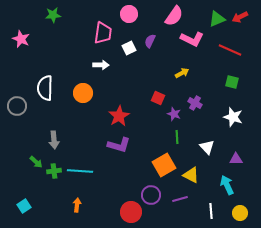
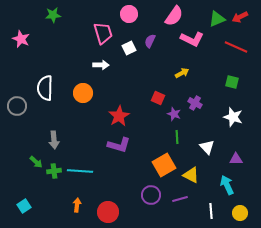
pink trapezoid: rotated 25 degrees counterclockwise
red line: moved 6 px right, 3 px up
red circle: moved 23 px left
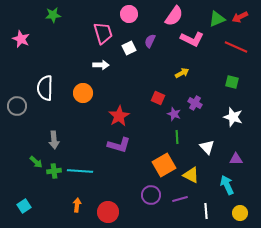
white line: moved 5 px left
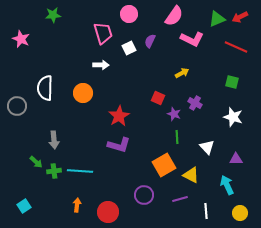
purple circle: moved 7 px left
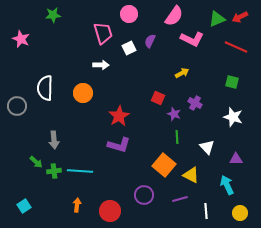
orange square: rotated 20 degrees counterclockwise
red circle: moved 2 px right, 1 px up
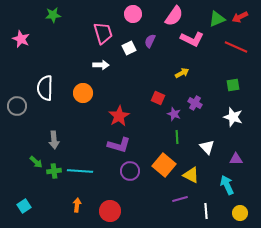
pink circle: moved 4 px right
green square: moved 1 px right, 3 px down; rotated 24 degrees counterclockwise
purple circle: moved 14 px left, 24 px up
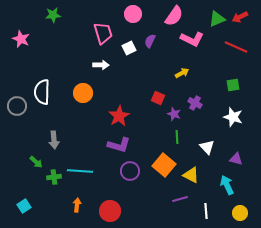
white semicircle: moved 3 px left, 4 px down
purple triangle: rotated 16 degrees clockwise
green cross: moved 6 px down
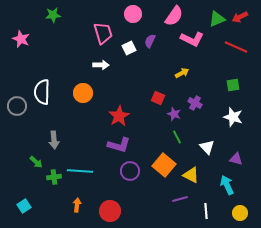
green line: rotated 24 degrees counterclockwise
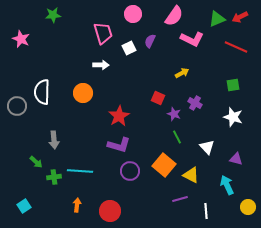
yellow circle: moved 8 px right, 6 px up
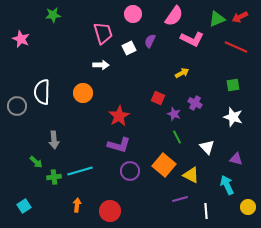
cyan line: rotated 20 degrees counterclockwise
